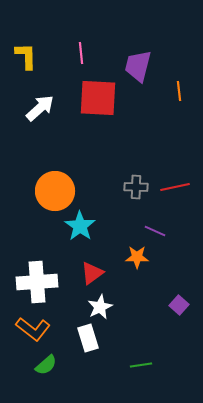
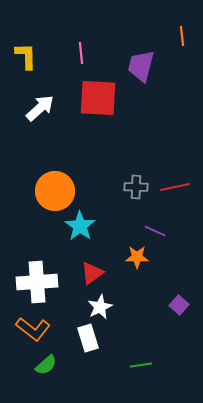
purple trapezoid: moved 3 px right
orange line: moved 3 px right, 55 px up
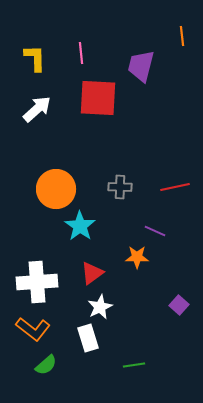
yellow L-shape: moved 9 px right, 2 px down
white arrow: moved 3 px left, 1 px down
gray cross: moved 16 px left
orange circle: moved 1 px right, 2 px up
green line: moved 7 px left
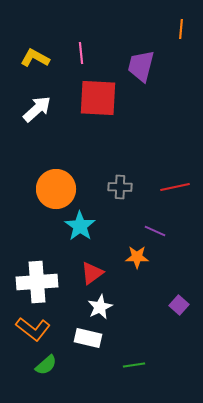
orange line: moved 1 px left, 7 px up; rotated 12 degrees clockwise
yellow L-shape: rotated 60 degrees counterclockwise
white rectangle: rotated 60 degrees counterclockwise
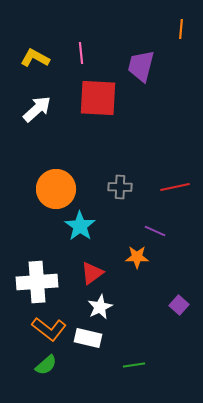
orange L-shape: moved 16 px right
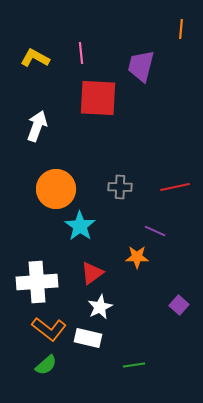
white arrow: moved 17 px down; rotated 28 degrees counterclockwise
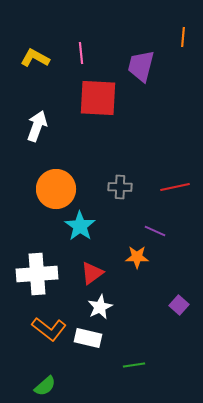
orange line: moved 2 px right, 8 px down
white cross: moved 8 px up
green semicircle: moved 1 px left, 21 px down
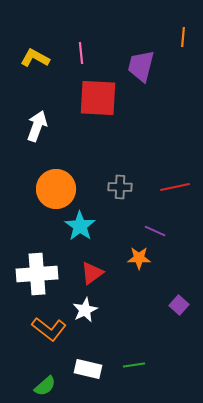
orange star: moved 2 px right, 1 px down
white star: moved 15 px left, 3 px down
white rectangle: moved 31 px down
